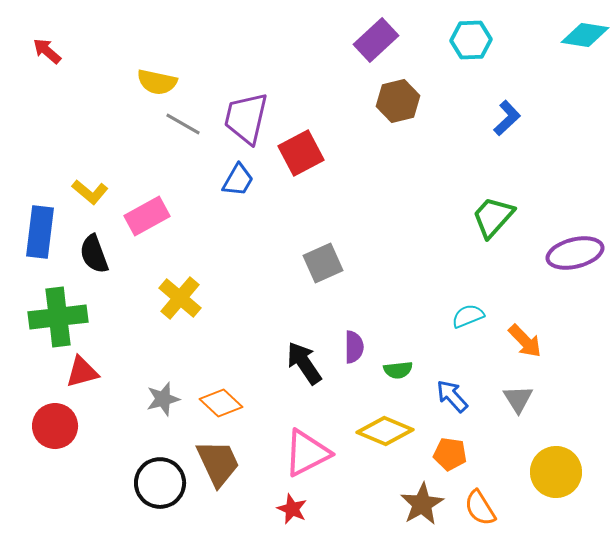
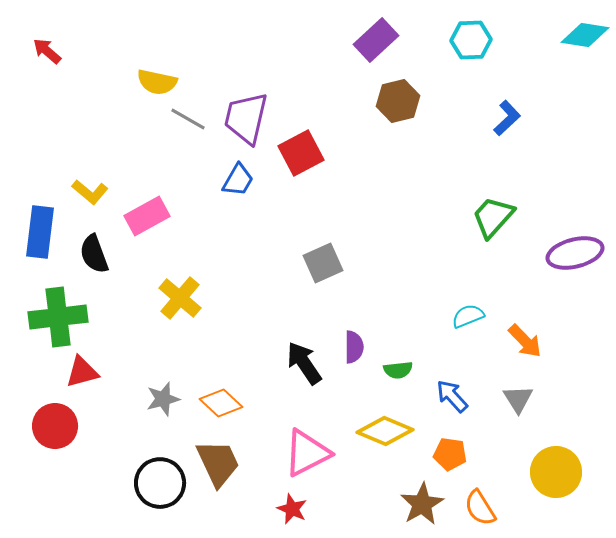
gray line: moved 5 px right, 5 px up
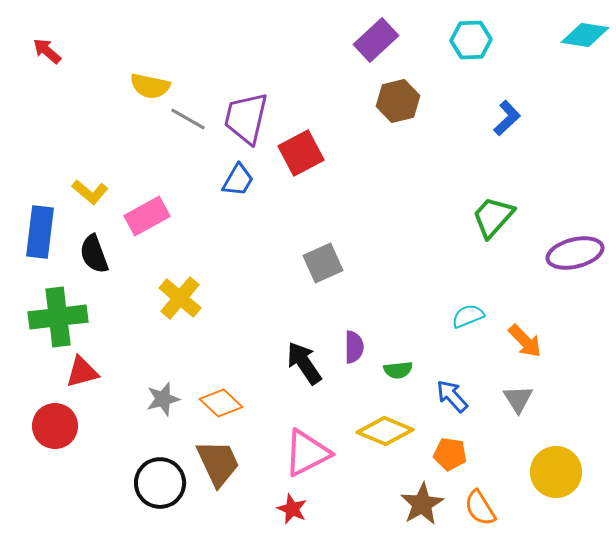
yellow semicircle: moved 7 px left, 4 px down
